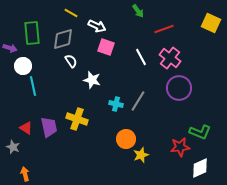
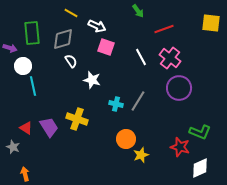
yellow square: rotated 18 degrees counterclockwise
purple trapezoid: rotated 20 degrees counterclockwise
red star: rotated 24 degrees clockwise
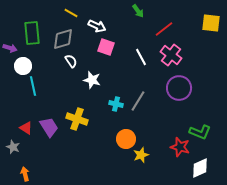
red line: rotated 18 degrees counterclockwise
pink cross: moved 1 px right, 3 px up
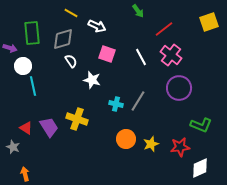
yellow square: moved 2 px left, 1 px up; rotated 24 degrees counterclockwise
pink square: moved 1 px right, 7 px down
green L-shape: moved 1 px right, 7 px up
red star: rotated 24 degrees counterclockwise
yellow star: moved 10 px right, 11 px up
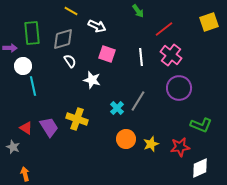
yellow line: moved 2 px up
purple arrow: rotated 16 degrees counterclockwise
white line: rotated 24 degrees clockwise
white semicircle: moved 1 px left
cyan cross: moved 1 px right, 4 px down; rotated 32 degrees clockwise
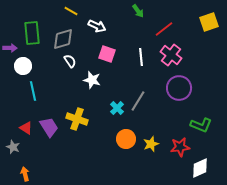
cyan line: moved 5 px down
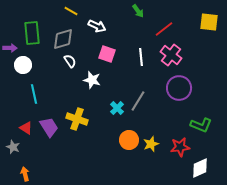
yellow square: rotated 24 degrees clockwise
white circle: moved 1 px up
cyan line: moved 1 px right, 3 px down
orange circle: moved 3 px right, 1 px down
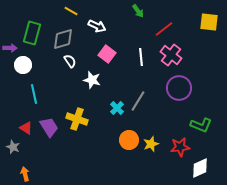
green rectangle: rotated 20 degrees clockwise
pink square: rotated 18 degrees clockwise
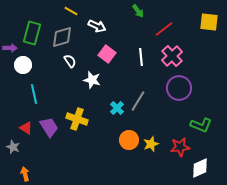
gray diamond: moved 1 px left, 2 px up
pink cross: moved 1 px right, 1 px down; rotated 10 degrees clockwise
